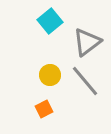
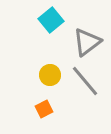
cyan square: moved 1 px right, 1 px up
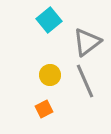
cyan square: moved 2 px left
gray line: rotated 16 degrees clockwise
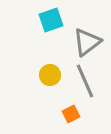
cyan square: moved 2 px right; rotated 20 degrees clockwise
orange square: moved 27 px right, 5 px down
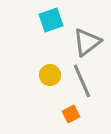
gray line: moved 3 px left
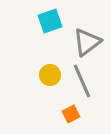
cyan square: moved 1 px left, 1 px down
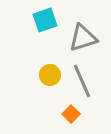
cyan square: moved 5 px left, 1 px up
gray triangle: moved 4 px left, 4 px up; rotated 20 degrees clockwise
orange square: rotated 18 degrees counterclockwise
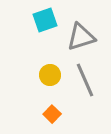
gray triangle: moved 2 px left, 1 px up
gray line: moved 3 px right, 1 px up
orange square: moved 19 px left
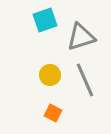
orange square: moved 1 px right, 1 px up; rotated 18 degrees counterclockwise
